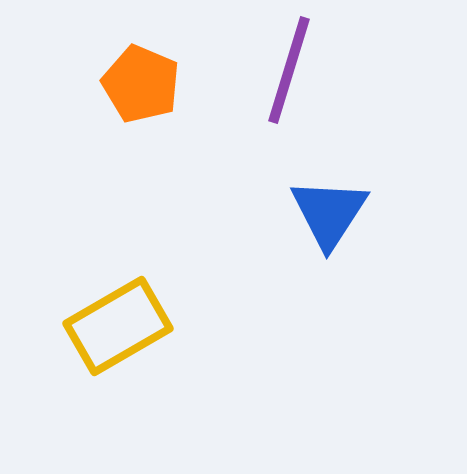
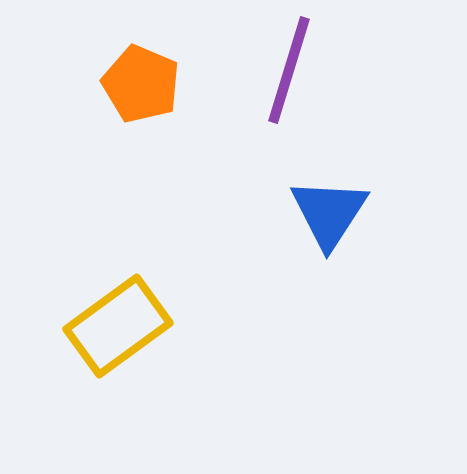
yellow rectangle: rotated 6 degrees counterclockwise
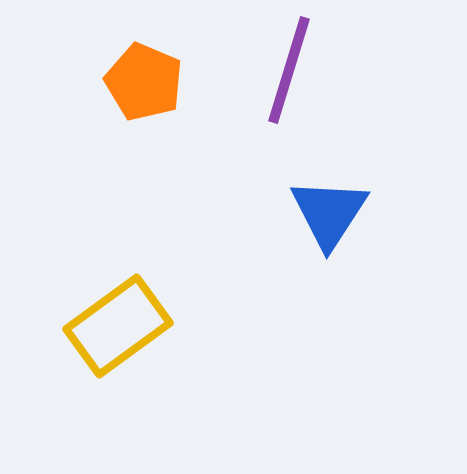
orange pentagon: moved 3 px right, 2 px up
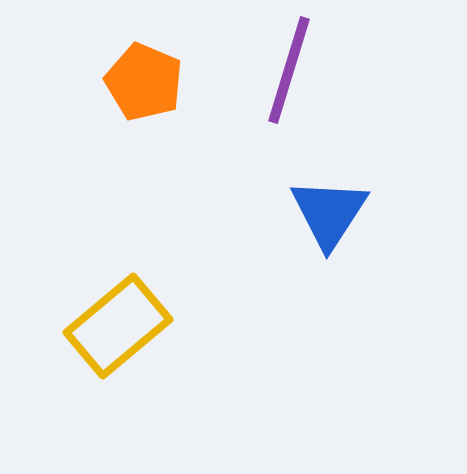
yellow rectangle: rotated 4 degrees counterclockwise
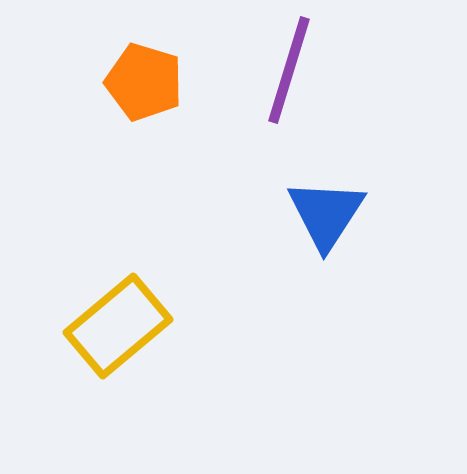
orange pentagon: rotated 6 degrees counterclockwise
blue triangle: moved 3 px left, 1 px down
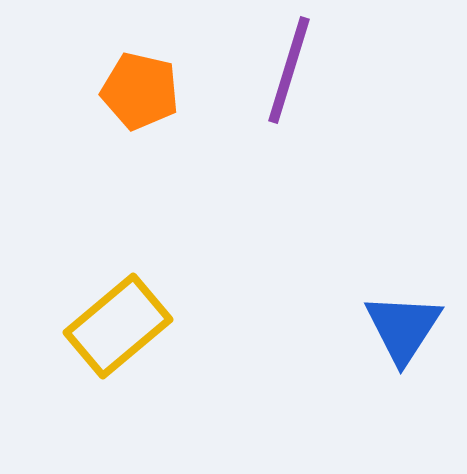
orange pentagon: moved 4 px left, 9 px down; rotated 4 degrees counterclockwise
blue triangle: moved 77 px right, 114 px down
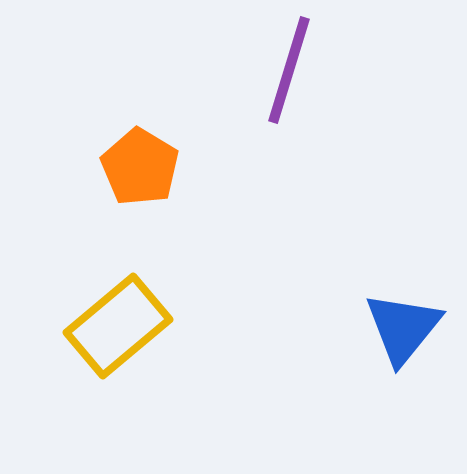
orange pentagon: moved 76 px down; rotated 18 degrees clockwise
blue triangle: rotated 6 degrees clockwise
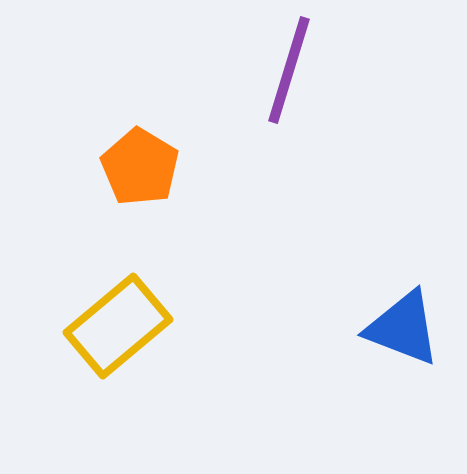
blue triangle: rotated 48 degrees counterclockwise
